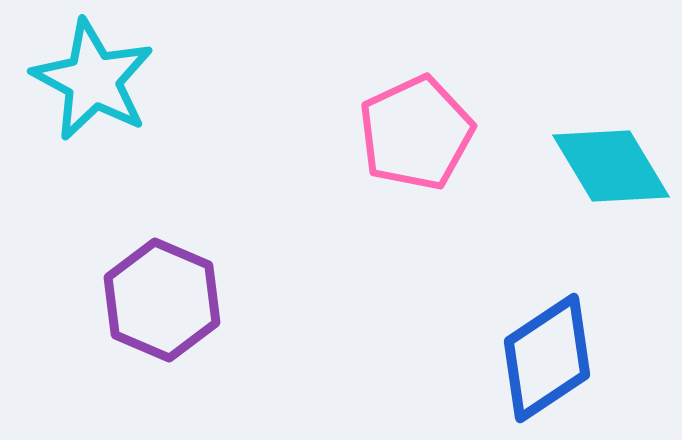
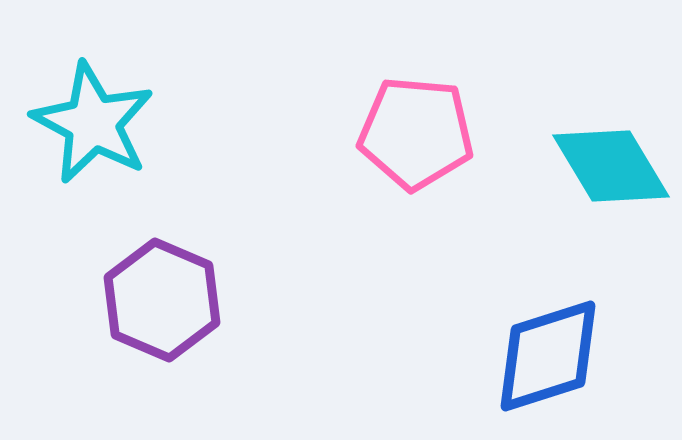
cyan star: moved 43 px down
pink pentagon: rotated 30 degrees clockwise
blue diamond: moved 1 px right, 2 px up; rotated 16 degrees clockwise
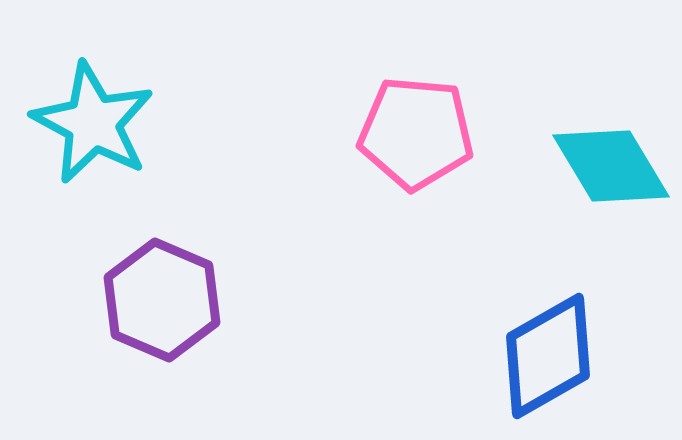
blue diamond: rotated 12 degrees counterclockwise
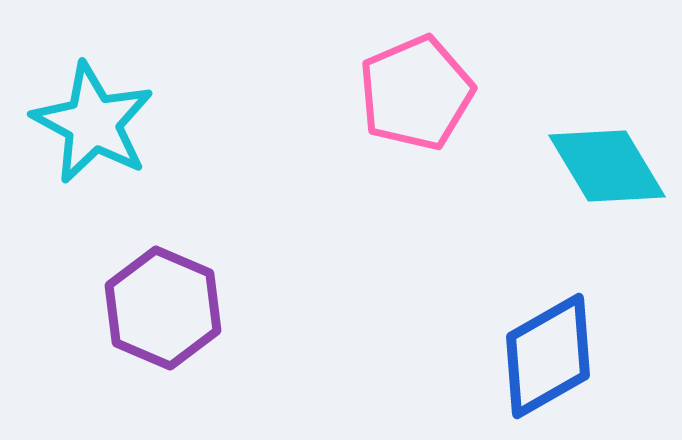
pink pentagon: moved 40 px up; rotated 28 degrees counterclockwise
cyan diamond: moved 4 px left
purple hexagon: moved 1 px right, 8 px down
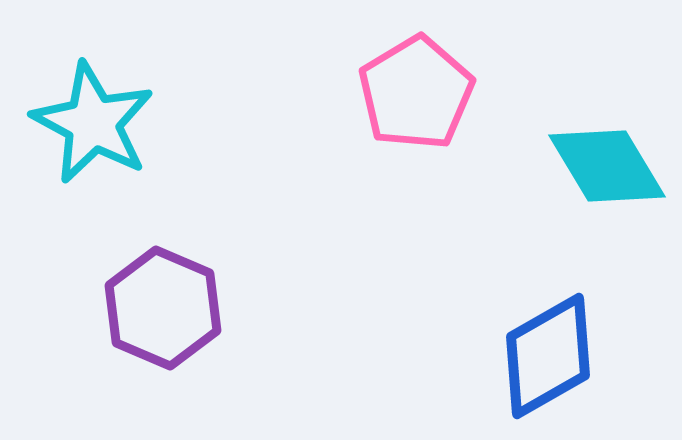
pink pentagon: rotated 8 degrees counterclockwise
